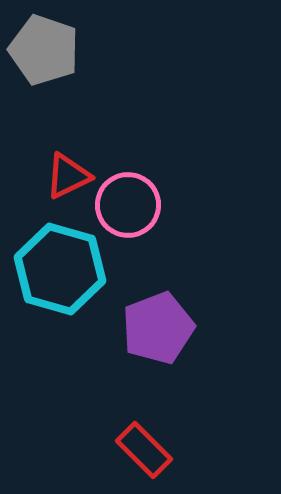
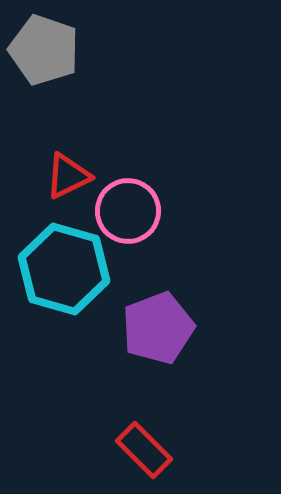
pink circle: moved 6 px down
cyan hexagon: moved 4 px right
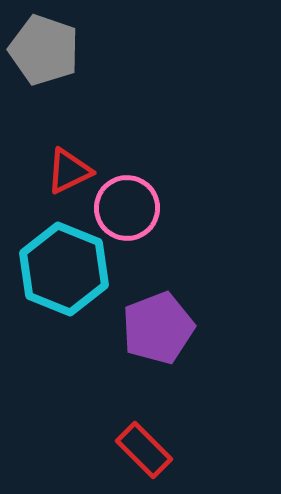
red triangle: moved 1 px right, 5 px up
pink circle: moved 1 px left, 3 px up
cyan hexagon: rotated 6 degrees clockwise
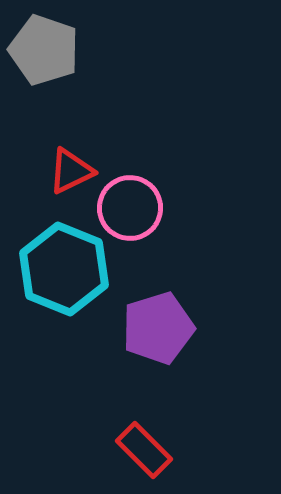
red triangle: moved 2 px right
pink circle: moved 3 px right
purple pentagon: rotated 4 degrees clockwise
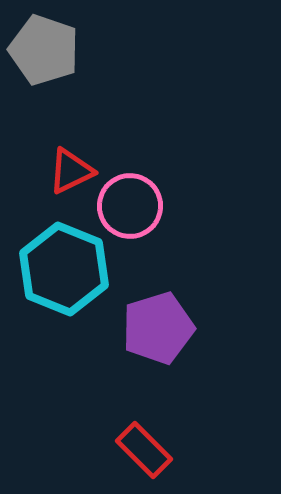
pink circle: moved 2 px up
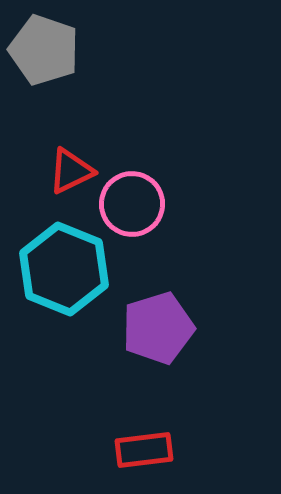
pink circle: moved 2 px right, 2 px up
red rectangle: rotated 52 degrees counterclockwise
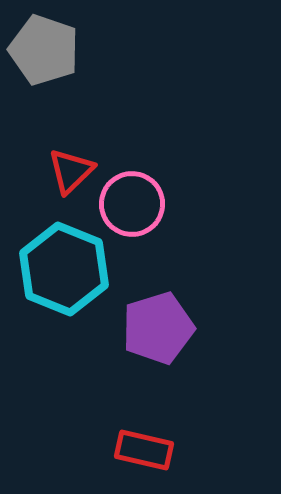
red triangle: rotated 18 degrees counterclockwise
red rectangle: rotated 20 degrees clockwise
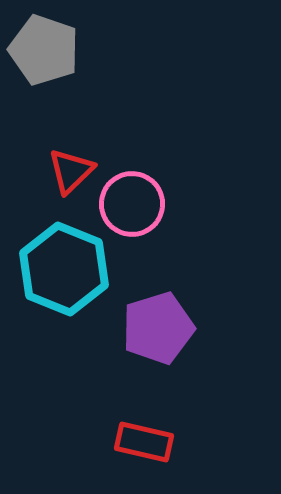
red rectangle: moved 8 px up
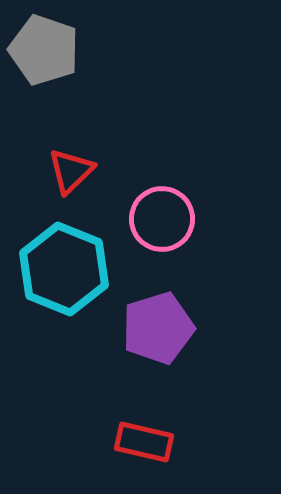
pink circle: moved 30 px right, 15 px down
